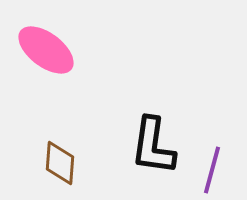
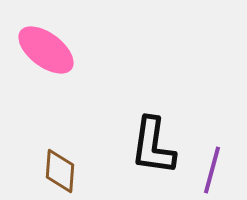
brown diamond: moved 8 px down
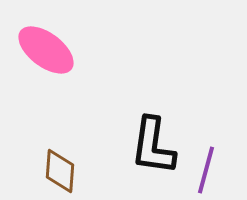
purple line: moved 6 px left
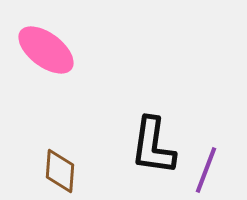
purple line: rotated 6 degrees clockwise
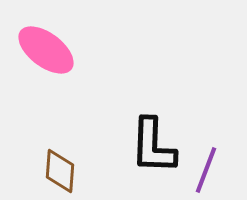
black L-shape: rotated 6 degrees counterclockwise
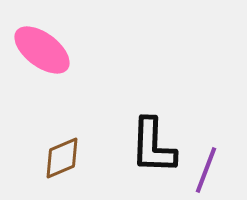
pink ellipse: moved 4 px left
brown diamond: moved 2 px right, 13 px up; rotated 63 degrees clockwise
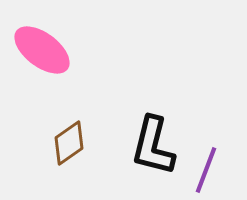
black L-shape: rotated 12 degrees clockwise
brown diamond: moved 7 px right, 15 px up; rotated 12 degrees counterclockwise
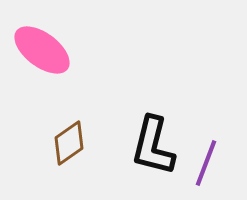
purple line: moved 7 px up
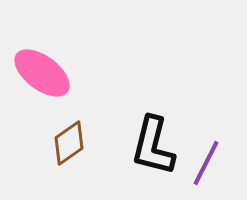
pink ellipse: moved 23 px down
purple line: rotated 6 degrees clockwise
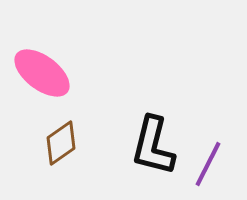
brown diamond: moved 8 px left
purple line: moved 2 px right, 1 px down
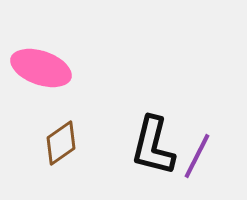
pink ellipse: moved 1 px left, 5 px up; rotated 18 degrees counterclockwise
purple line: moved 11 px left, 8 px up
